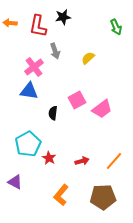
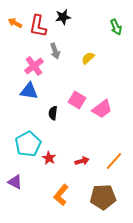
orange arrow: moved 5 px right; rotated 24 degrees clockwise
pink cross: moved 1 px up
pink square: rotated 30 degrees counterclockwise
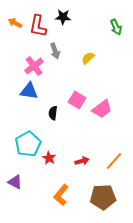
black star: rotated 14 degrees clockwise
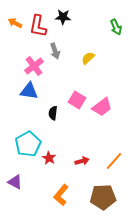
pink trapezoid: moved 2 px up
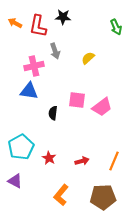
pink cross: rotated 24 degrees clockwise
pink square: rotated 24 degrees counterclockwise
cyan pentagon: moved 7 px left, 3 px down
orange line: rotated 18 degrees counterclockwise
purple triangle: moved 1 px up
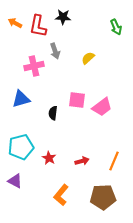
blue triangle: moved 8 px left, 8 px down; rotated 24 degrees counterclockwise
cyan pentagon: rotated 15 degrees clockwise
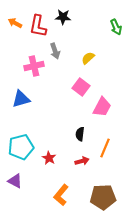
pink square: moved 4 px right, 13 px up; rotated 30 degrees clockwise
pink trapezoid: rotated 25 degrees counterclockwise
black semicircle: moved 27 px right, 21 px down
orange line: moved 9 px left, 13 px up
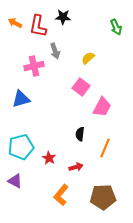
red arrow: moved 6 px left, 6 px down
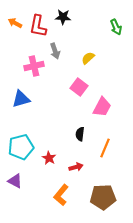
pink square: moved 2 px left
